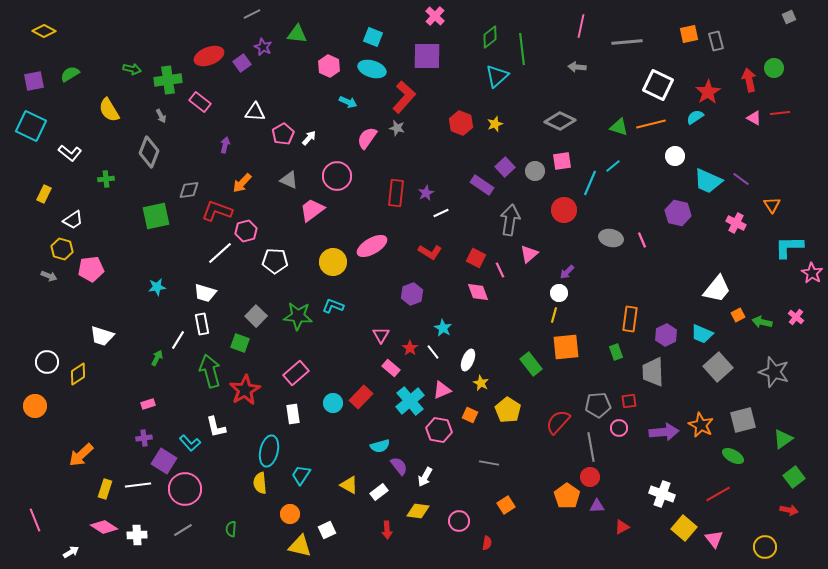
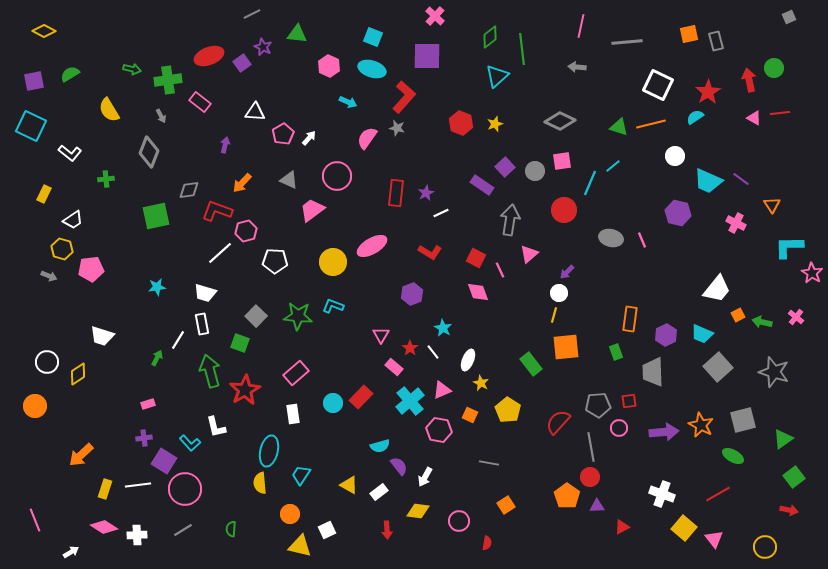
pink rectangle at (391, 368): moved 3 px right, 1 px up
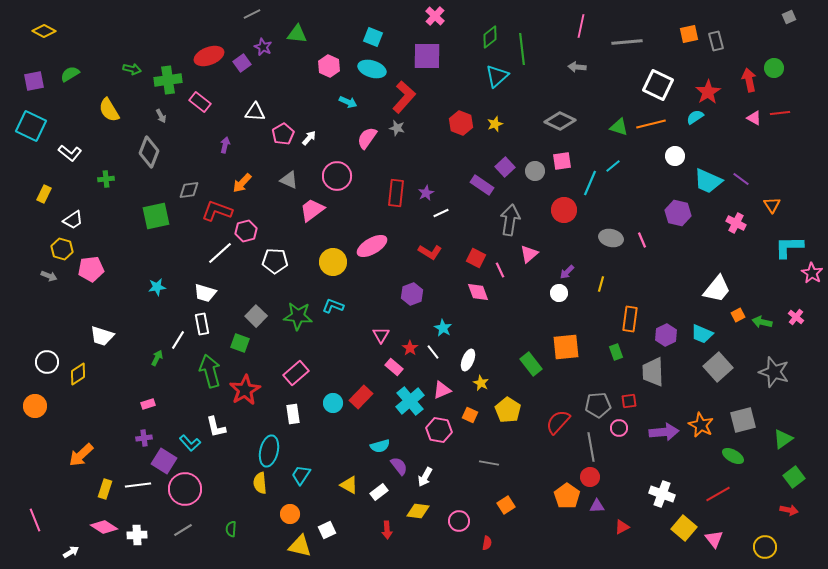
yellow line at (554, 315): moved 47 px right, 31 px up
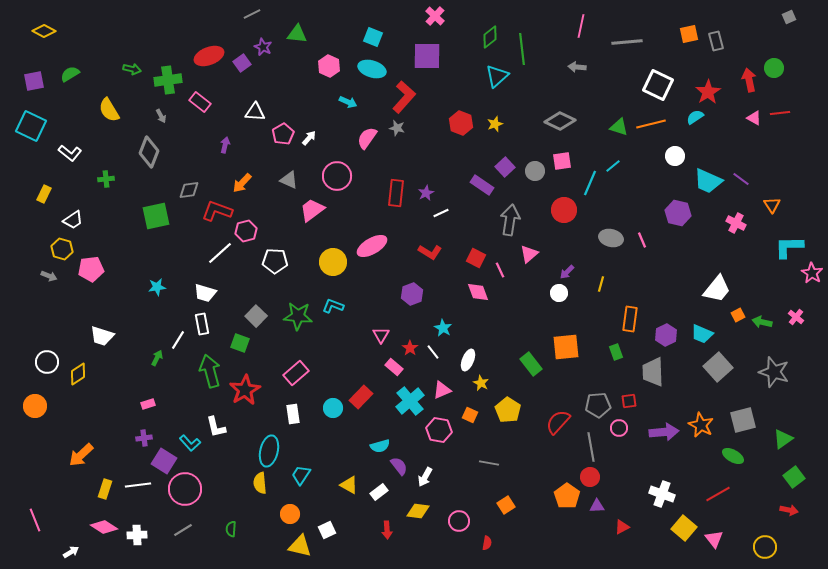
cyan circle at (333, 403): moved 5 px down
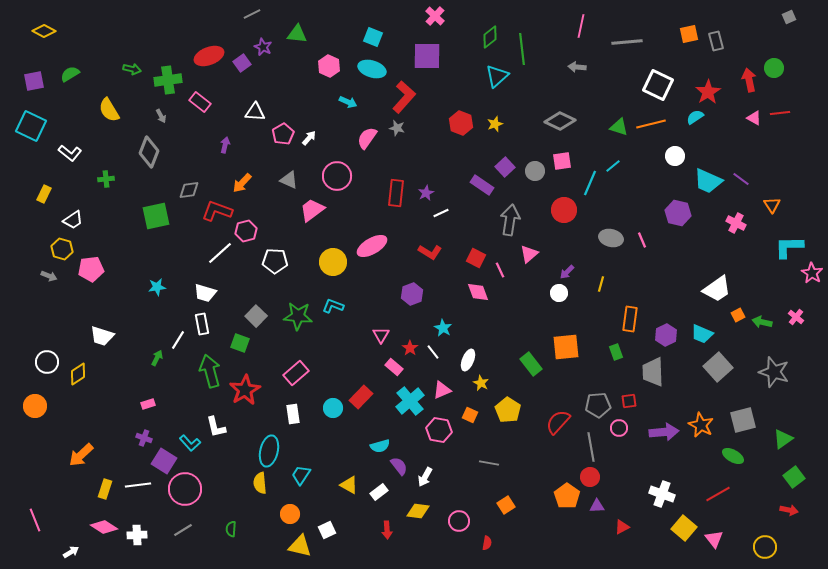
white trapezoid at (717, 289): rotated 16 degrees clockwise
purple cross at (144, 438): rotated 28 degrees clockwise
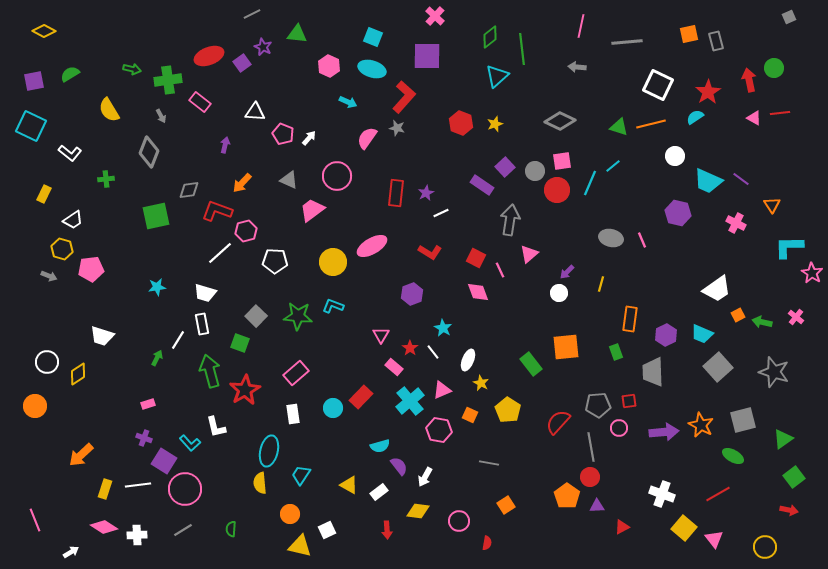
pink pentagon at (283, 134): rotated 20 degrees counterclockwise
red circle at (564, 210): moved 7 px left, 20 px up
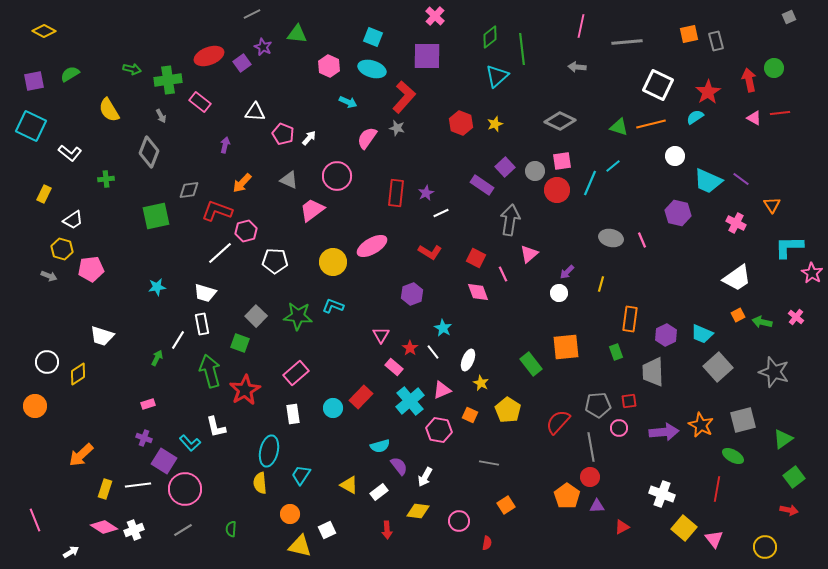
pink line at (500, 270): moved 3 px right, 4 px down
white trapezoid at (717, 289): moved 20 px right, 11 px up
red line at (718, 494): moved 1 px left, 5 px up; rotated 50 degrees counterclockwise
white cross at (137, 535): moved 3 px left, 5 px up; rotated 18 degrees counterclockwise
